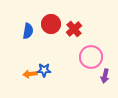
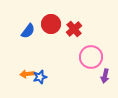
blue semicircle: rotated 28 degrees clockwise
blue star: moved 4 px left, 7 px down; rotated 16 degrees counterclockwise
orange arrow: moved 3 px left
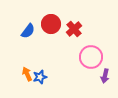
orange arrow: rotated 72 degrees clockwise
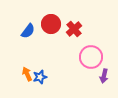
purple arrow: moved 1 px left
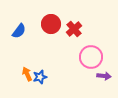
blue semicircle: moved 9 px left
purple arrow: rotated 96 degrees counterclockwise
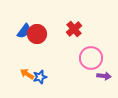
red circle: moved 14 px left, 10 px down
blue semicircle: moved 5 px right
pink circle: moved 1 px down
orange arrow: rotated 32 degrees counterclockwise
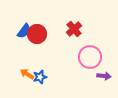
pink circle: moved 1 px left, 1 px up
